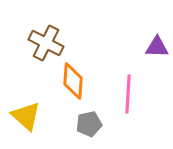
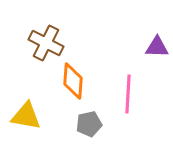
yellow triangle: rotated 32 degrees counterclockwise
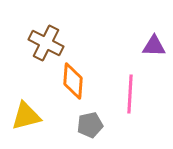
purple triangle: moved 3 px left, 1 px up
pink line: moved 2 px right
yellow triangle: rotated 24 degrees counterclockwise
gray pentagon: moved 1 px right, 1 px down
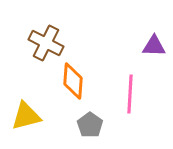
gray pentagon: rotated 25 degrees counterclockwise
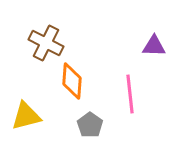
orange diamond: moved 1 px left
pink line: rotated 9 degrees counterclockwise
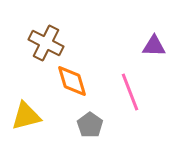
orange diamond: rotated 21 degrees counterclockwise
pink line: moved 2 px up; rotated 15 degrees counterclockwise
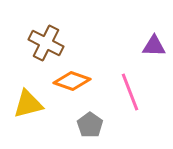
orange diamond: rotated 54 degrees counterclockwise
yellow triangle: moved 2 px right, 12 px up
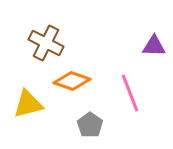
pink line: moved 1 px down
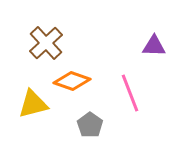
brown cross: rotated 20 degrees clockwise
yellow triangle: moved 5 px right
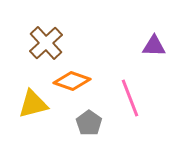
pink line: moved 5 px down
gray pentagon: moved 1 px left, 2 px up
